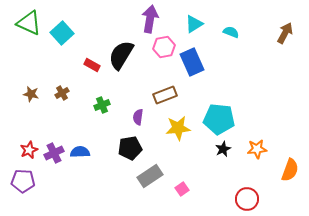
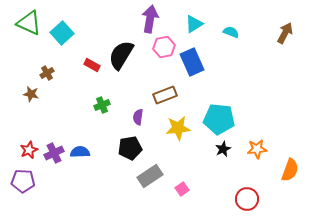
brown cross: moved 15 px left, 20 px up
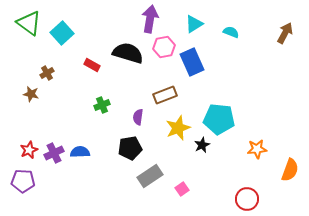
green triangle: rotated 12 degrees clockwise
black semicircle: moved 7 px right, 2 px up; rotated 76 degrees clockwise
yellow star: rotated 15 degrees counterclockwise
black star: moved 21 px left, 4 px up
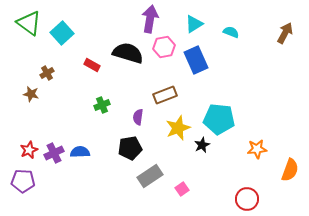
blue rectangle: moved 4 px right, 2 px up
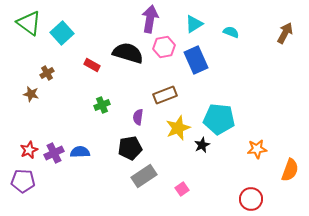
gray rectangle: moved 6 px left
red circle: moved 4 px right
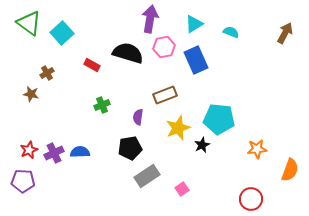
gray rectangle: moved 3 px right
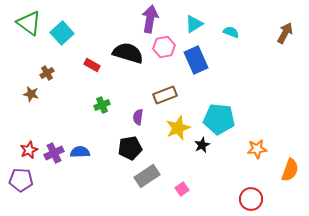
purple pentagon: moved 2 px left, 1 px up
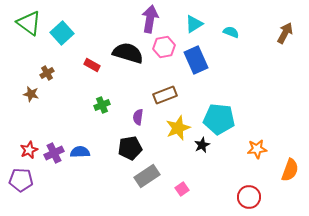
red circle: moved 2 px left, 2 px up
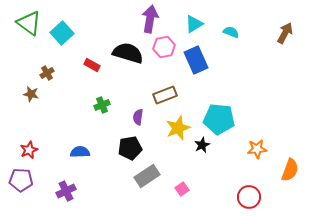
purple cross: moved 12 px right, 38 px down
